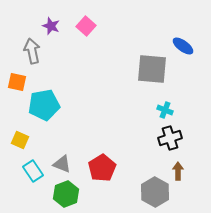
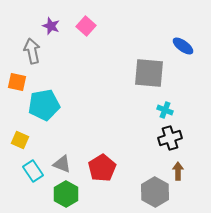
gray square: moved 3 px left, 4 px down
green hexagon: rotated 10 degrees counterclockwise
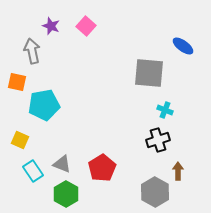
black cross: moved 12 px left, 2 px down
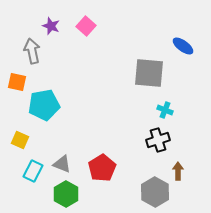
cyan rectangle: rotated 60 degrees clockwise
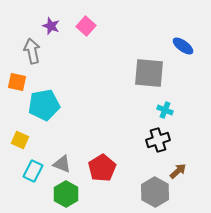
brown arrow: rotated 48 degrees clockwise
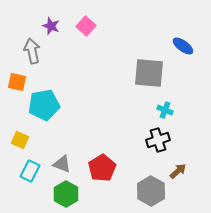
cyan rectangle: moved 3 px left
gray hexagon: moved 4 px left, 1 px up
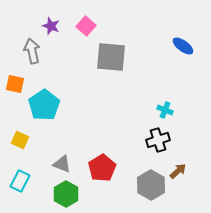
gray square: moved 38 px left, 16 px up
orange square: moved 2 px left, 2 px down
cyan pentagon: rotated 24 degrees counterclockwise
cyan rectangle: moved 10 px left, 10 px down
gray hexagon: moved 6 px up
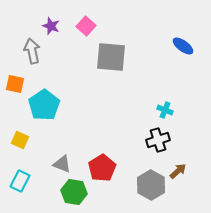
green hexagon: moved 8 px right, 2 px up; rotated 20 degrees counterclockwise
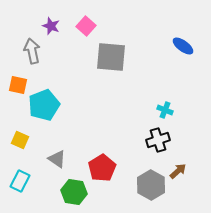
orange square: moved 3 px right, 1 px down
cyan pentagon: rotated 12 degrees clockwise
gray triangle: moved 5 px left, 5 px up; rotated 12 degrees clockwise
